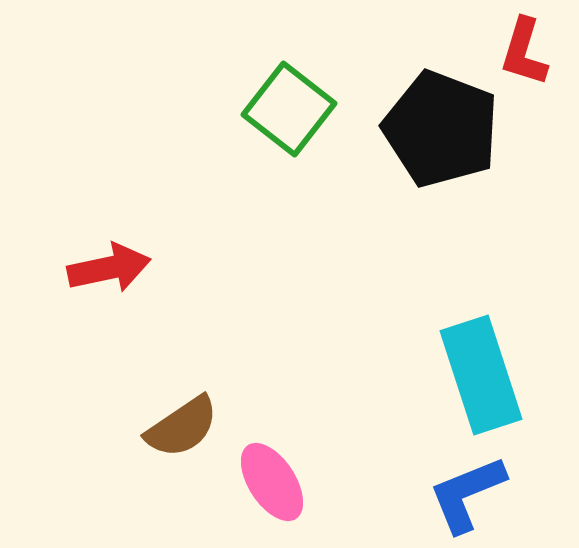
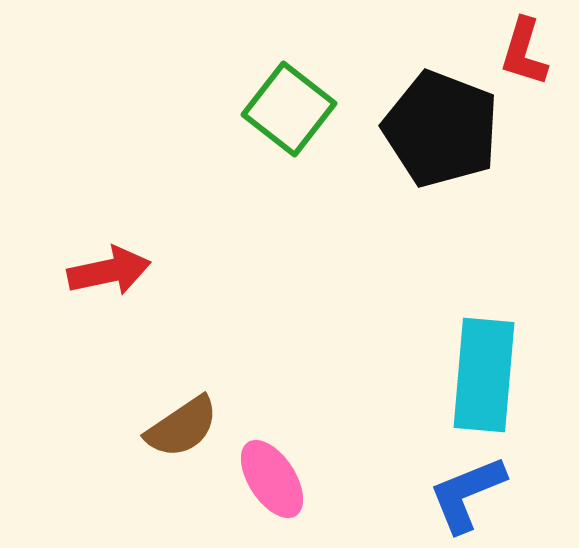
red arrow: moved 3 px down
cyan rectangle: moved 3 px right; rotated 23 degrees clockwise
pink ellipse: moved 3 px up
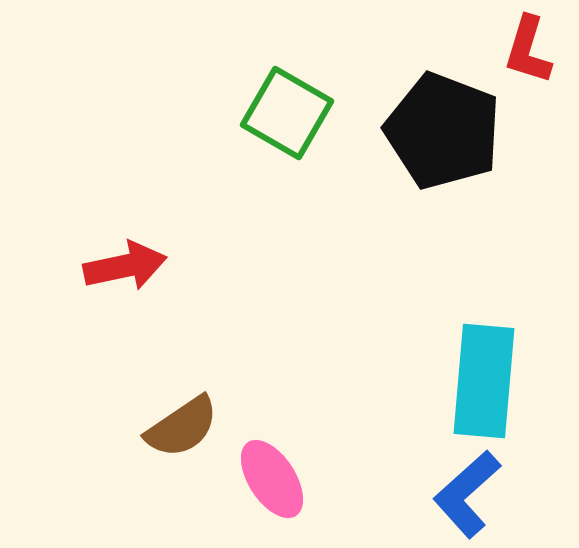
red L-shape: moved 4 px right, 2 px up
green square: moved 2 px left, 4 px down; rotated 8 degrees counterclockwise
black pentagon: moved 2 px right, 2 px down
red arrow: moved 16 px right, 5 px up
cyan rectangle: moved 6 px down
blue L-shape: rotated 20 degrees counterclockwise
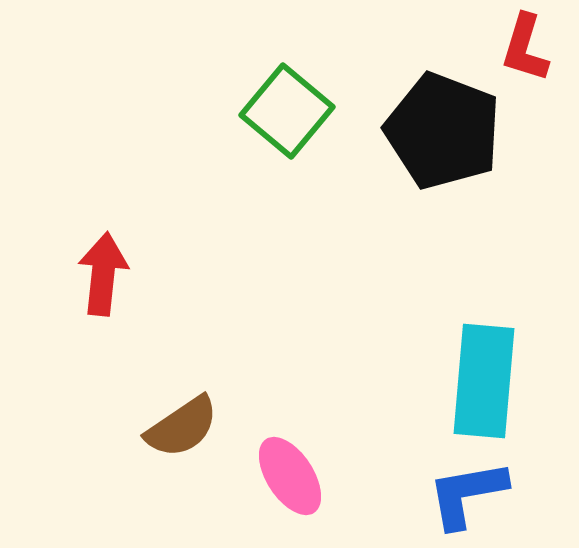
red L-shape: moved 3 px left, 2 px up
green square: moved 2 px up; rotated 10 degrees clockwise
red arrow: moved 22 px left, 8 px down; rotated 72 degrees counterclockwise
pink ellipse: moved 18 px right, 3 px up
blue L-shape: rotated 32 degrees clockwise
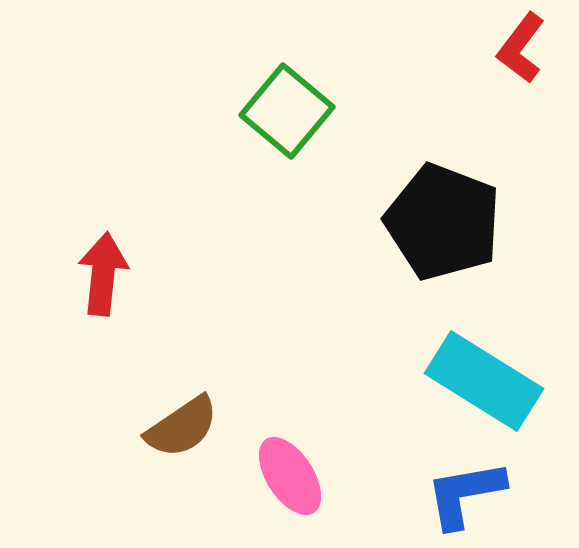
red L-shape: moved 4 px left; rotated 20 degrees clockwise
black pentagon: moved 91 px down
cyan rectangle: rotated 63 degrees counterclockwise
blue L-shape: moved 2 px left
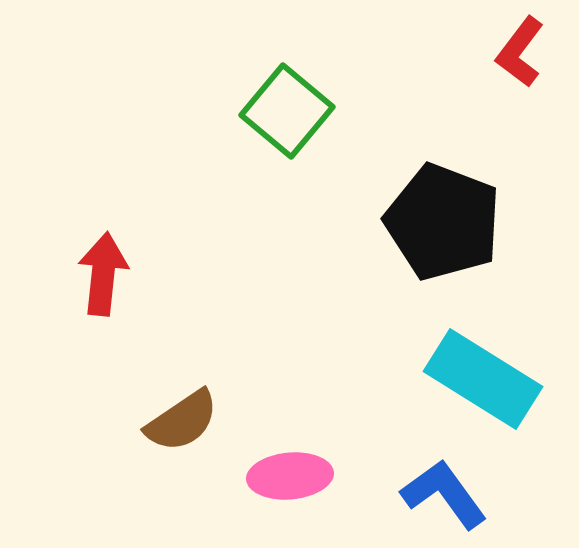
red L-shape: moved 1 px left, 4 px down
cyan rectangle: moved 1 px left, 2 px up
brown semicircle: moved 6 px up
pink ellipse: rotated 62 degrees counterclockwise
blue L-shape: moved 21 px left; rotated 64 degrees clockwise
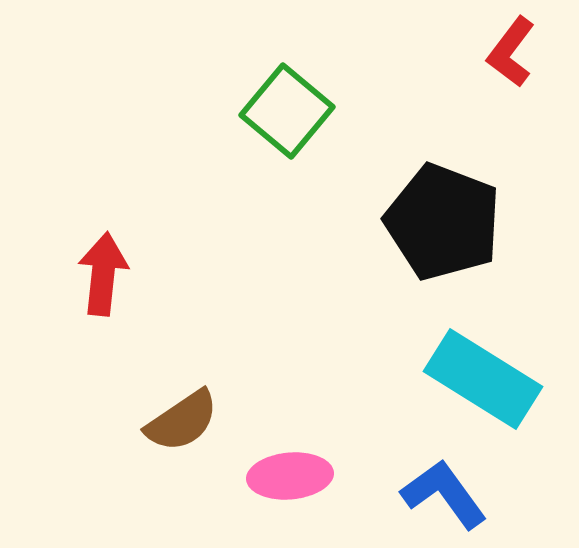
red L-shape: moved 9 px left
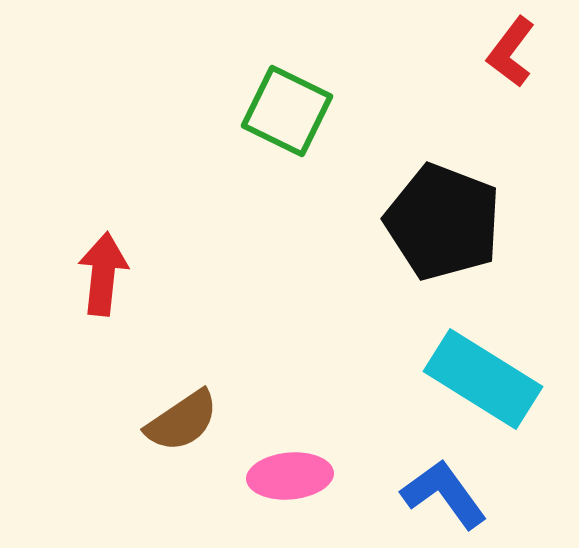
green square: rotated 14 degrees counterclockwise
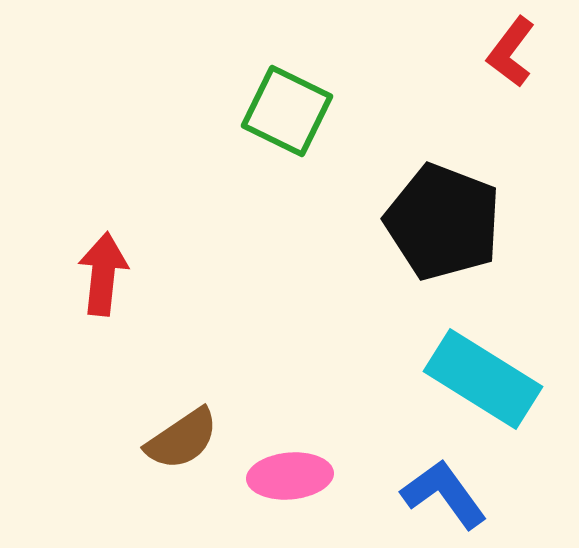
brown semicircle: moved 18 px down
